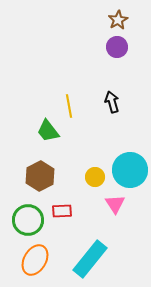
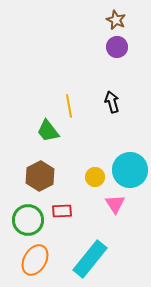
brown star: moved 2 px left; rotated 18 degrees counterclockwise
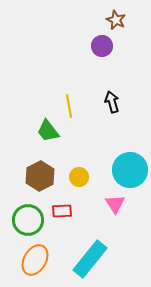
purple circle: moved 15 px left, 1 px up
yellow circle: moved 16 px left
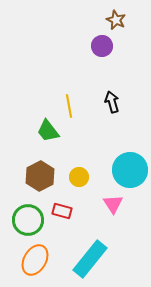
pink triangle: moved 2 px left
red rectangle: rotated 18 degrees clockwise
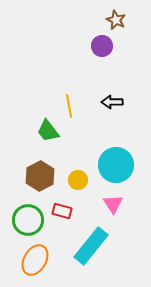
black arrow: rotated 75 degrees counterclockwise
cyan circle: moved 14 px left, 5 px up
yellow circle: moved 1 px left, 3 px down
cyan rectangle: moved 1 px right, 13 px up
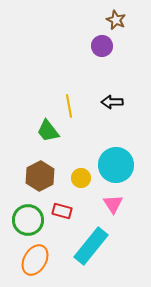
yellow circle: moved 3 px right, 2 px up
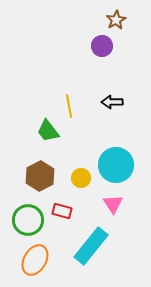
brown star: rotated 18 degrees clockwise
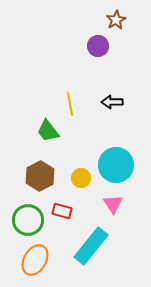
purple circle: moved 4 px left
yellow line: moved 1 px right, 2 px up
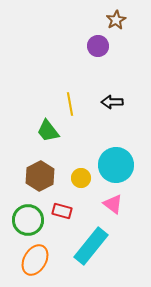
pink triangle: rotated 20 degrees counterclockwise
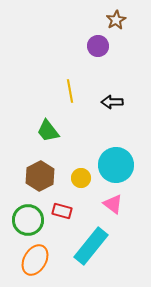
yellow line: moved 13 px up
